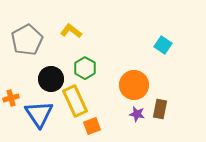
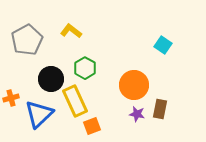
blue triangle: rotated 20 degrees clockwise
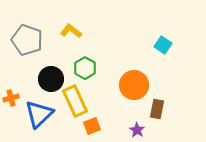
gray pentagon: rotated 24 degrees counterclockwise
brown rectangle: moved 3 px left
purple star: moved 16 px down; rotated 21 degrees clockwise
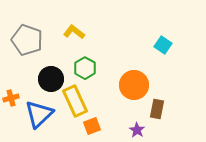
yellow L-shape: moved 3 px right, 1 px down
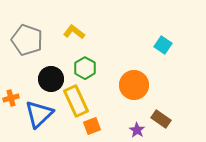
yellow rectangle: moved 1 px right
brown rectangle: moved 4 px right, 10 px down; rotated 66 degrees counterclockwise
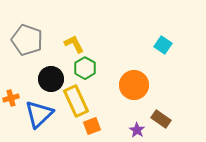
yellow L-shape: moved 12 px down; rotated 25 degrees clockwise
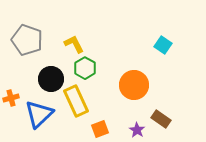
orange square: moved 8 px right, 3 px down
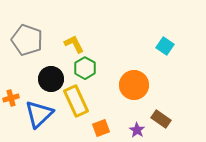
cyan square: moved 2 px right, 1 px down
orange square: moved 1 px right, 1 px up
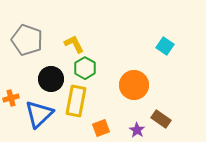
yellow rectangle: rotated 36 degrees clockwise
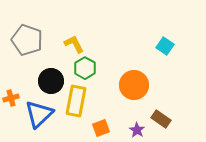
black circle: moved 2 px down
